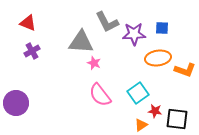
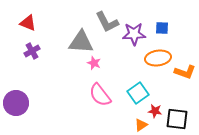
orange L-shape: moved 2 px down
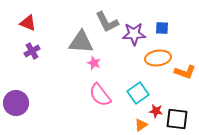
red star: moved 1 px right
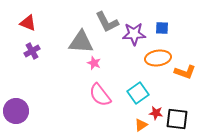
purple circle: moved 8 px down
red star: moved 2 px down
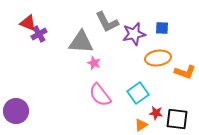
purple star: rotated 10 degrees counterclockwise
purple cross: moved 7 px right, 17 px up
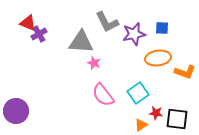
pink semicircle: moved 3 px right
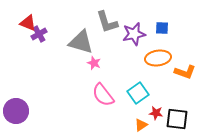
gray L-shape: rotated 10 degrees clockwise
gray triangle: rotated 12 degrees clockwise
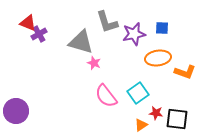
pink semicircle: moved 3 px right, 1 px down
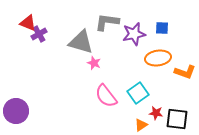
gray L-shape: rotated 115 degrees clockwise
